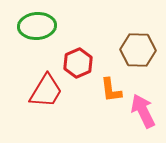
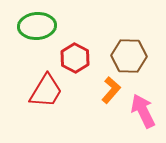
brown hexagon: moved 9 px left, 6 px down
red hexagon: moved 3 px left, 5 px up; rotated 8 degrees counterclockwise
orange L-shape: rotated 132 degrees counterclockwise
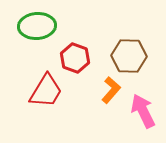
red hexagon: rotated 8 degrees counterclockwise
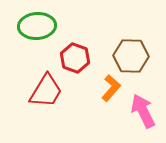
brown hexagon: moved 2 px right
orange L-shape: moved 2 px up
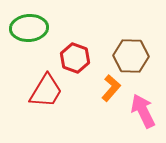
green ellipse: moved 8 px left, 2 px down
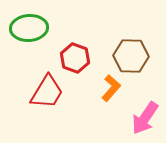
red trapezoid: moved 1 px right, 1 px down
pink arrow: moved 2 px right, 7 px down; rotated 120 degrees counterclockwise
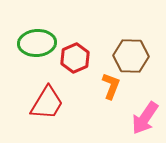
green ellipse: moved 8 px right, 15 px down
red hexagon: rotated 16 degrees clockwise
orange L-shape: moved 2 px up; rotated 20 degrees counterclockwise
red trapezoid: moved 11 px down
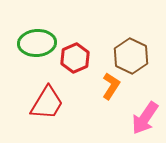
brown hexagon: rotated 24 degrees clockwise
orange L-shape: rotated 12 degrees clockwise
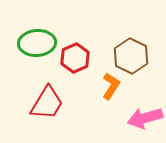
pink arrow: rotated 40 degrees clockwise
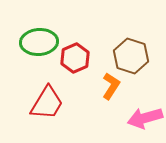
green ellipse: moved 2 px right, 1 px up
brown hexagon: rotated 8 degrees counterclockwise
